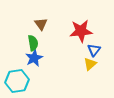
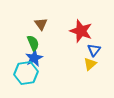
red star: rotated 25 degrees clockwise
green semicircle: rotated 14 degrees counterclockwise
cyan hexagon: moved 9 px right, 8 px up
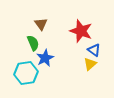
blue triangle: rotated 32 degrees counterclockwise
blue star: moved 11 px right
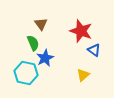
yellow triangle: moved 7 px left, 11 px down
cyan hexagon: rotated 20 degrees clockwise
